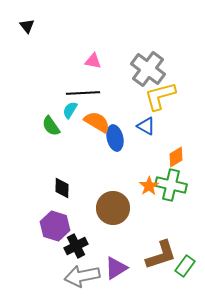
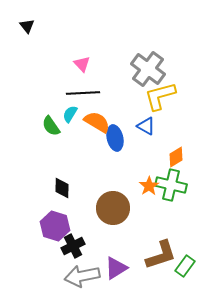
pink triangle: moved 11 px left, 3 px down; rotated 36 degrees clockwise
cyan semicircle: moved 4 px down
black cross: moved 3 px left
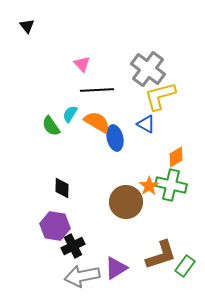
black line: moved 14 px right, 3 px up
blue triangle: moved 2 px up
brown circle: moved 13 px right, 6 px up
purple hexagon: rotated 8 degrees counterclockwise
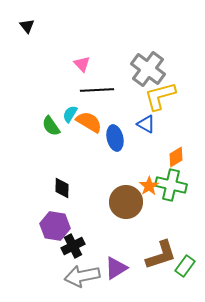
orange semicircle: moved 8 px left
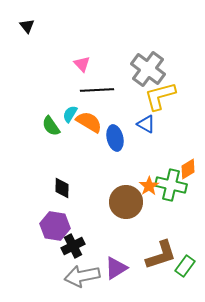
orange diamond: moved 12 px right, 12 px down
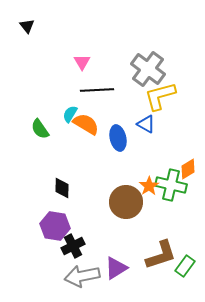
pink triangle: moved 2 px up; rotated 12 degrees clockwise
orange semicircle: moved 3 px left, 2 px down
green semicircle: moved 11 px left, 3 px down
blue ellipse: moved 3 px right
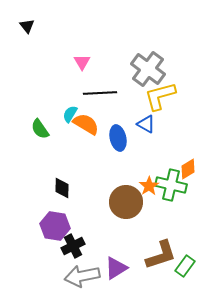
black line: moved 3 px right, 3 px down
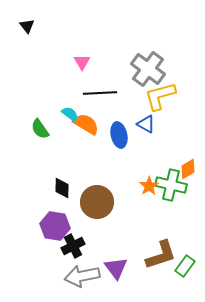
cyan semicircle: rotated 96 degrees clockwise
blue ellipse: moved 1 px right, 3 px up
brown circle: moved 29 px left
purple triangle: rotated 35 degrees counterclockwise
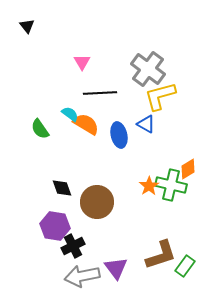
black diamond: rotated 20 degrees counterclockwise
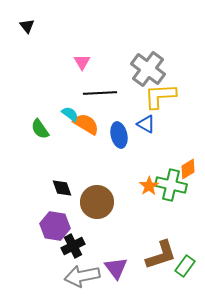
yellow L-shape: rotated 12 degrees clockwise
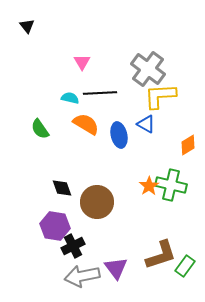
cyan semicircle: moved 16 px up; rotated 24 degrees counterclockwise
orange diamond: moved 24 px up
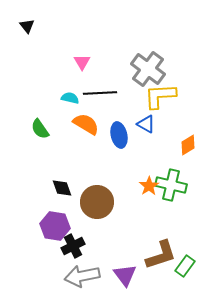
purple triangle: moved 9 px right, 7 px down
